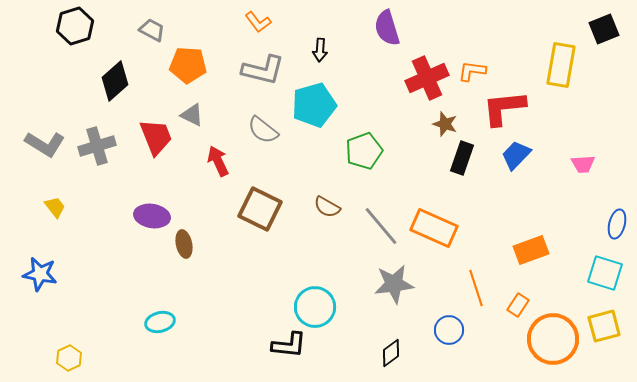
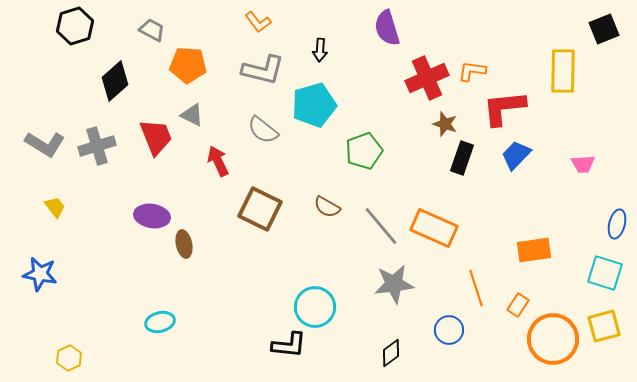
yellow rectangle at (561, 65): moved 2 px right, 6 px down; rotated 9 degrees counterclockwise
orange rectangle at (531, 250): moved 3 px right; rotated 12 degrees clockwise
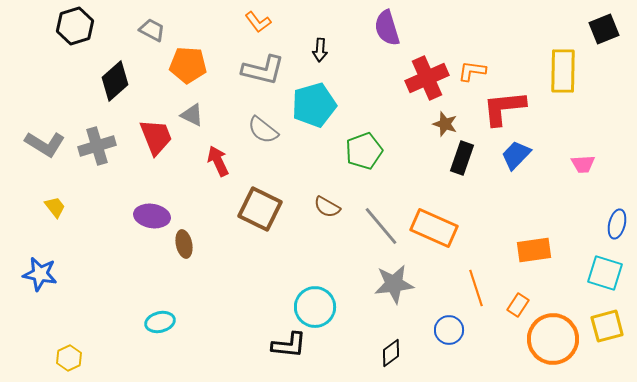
yellow square at (604, 326): moved 3 px right
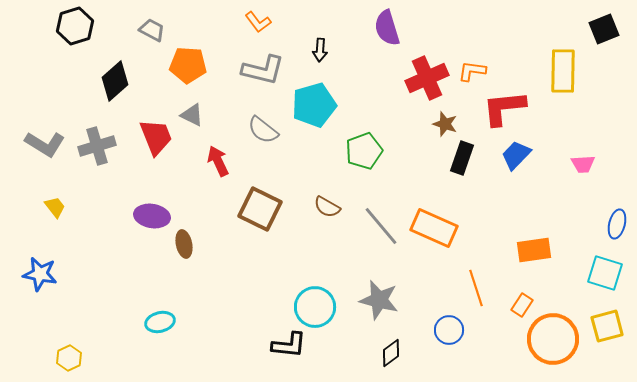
gray star at (394, 284): moved 15 px left, 16 px down; rotated 21 degrees clockwise
orange rectangle at (518, 305): moved 4 px right
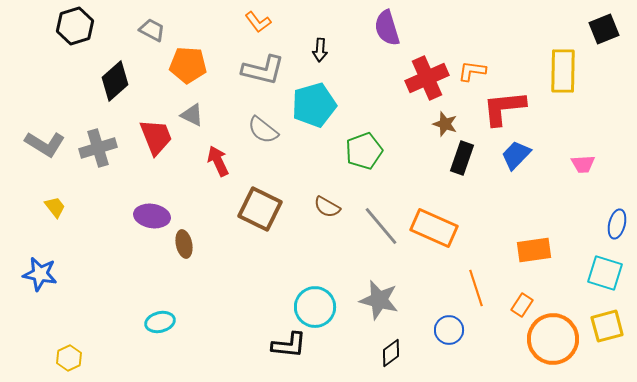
gray cross at (97, 146): moved 1 px right, 2 px down
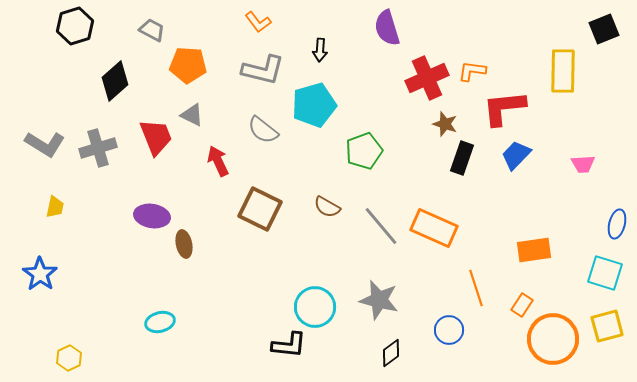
yellow trapezoid at (55, 207): rotated 50 degrees clockwise
blue star at (40, 274): rotated 24 degrees clockwise
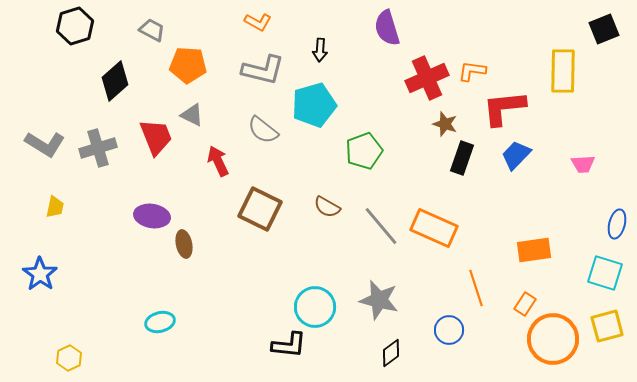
orange L-shape at (258, 22): rotated 24 degrees counterclockwise
orange rectangle at (522, 305): moved 3 px right, 1 px up
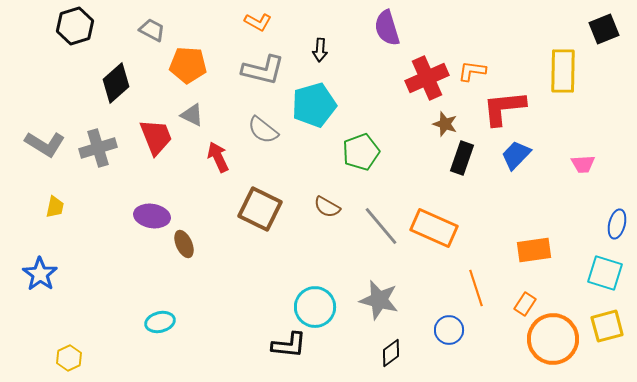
black diamond at (115, 81): moved 1 px right, 2 px down
green pentagon at (364, 151): moved 3 px left, 1 px down
red arrow at (218, 161): moved 4 px up
brown ellipse at (184, 244): rotated 12 degrees counterclockwise
